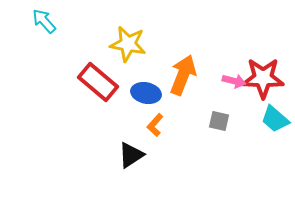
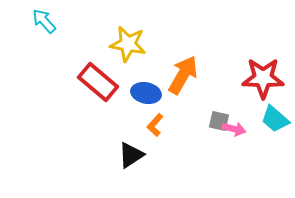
orange arrow: rotated 9 degrees clockwise
pink arrow: moved 48 px down
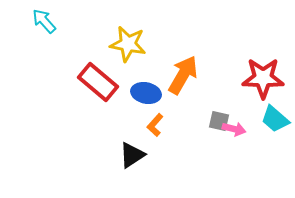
black triangle: moved 1 px right
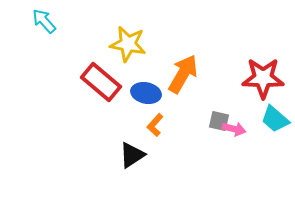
orange arrow: moved 1 px up
red rectangle: moved 3 px right
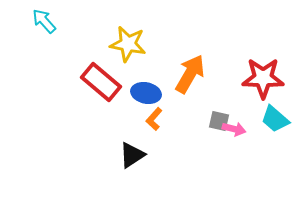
orange arrow: moved 7 px right
orange L-shape: moved 1 px left, 6 px up
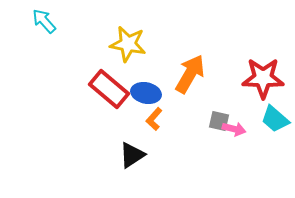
red rectangle: moved 8 px right, 7 px down
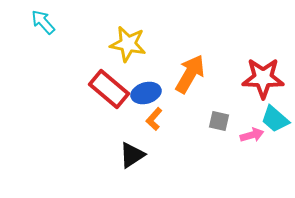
cyan arrow: moved 1 px left, 1 px down
blue ellipse: rotated 28 degrees counterclockwise
pink arrow: moved 18 px right, 6 px down; rotated 30 degrees counterclockwise
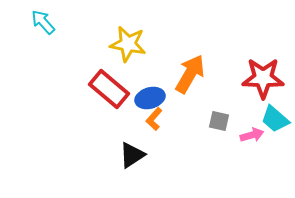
blue ellipse: moved 4 px right, 5 px down
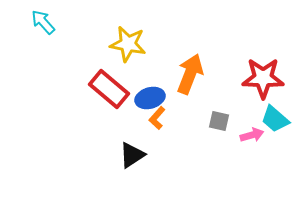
orange arrow: rotated 9 degrees counterclockwise
orange L-shape: moved 3 px right, 1 px up
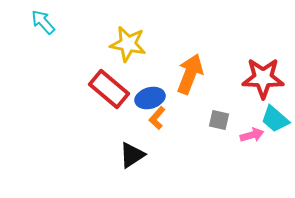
gray square: moved 1 px up
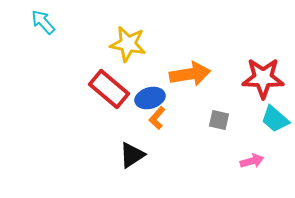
orange arrow: rotated 60 degrees clockwise
pink arrow: moved 26 px down
